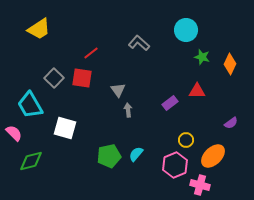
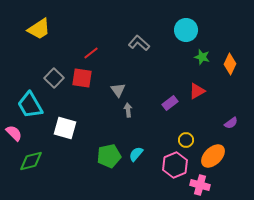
red triangle: rotated 30 degrees counterclockwise
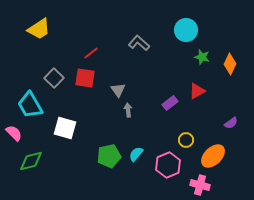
red square: moved 3 px right
pink hexagon: moved 7 px left
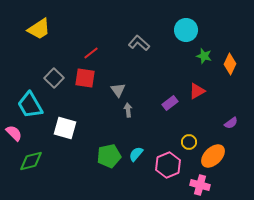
green star: moved 2 px right, 1 px up
yellow circle: moved 3 px right, 2 px down
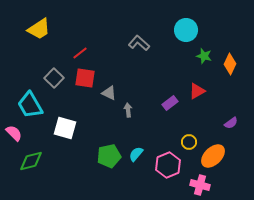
red line: moved 11 px left
gray triangle: moved 9 px left, 3 px down; rotated 28 degrees counterclockwise
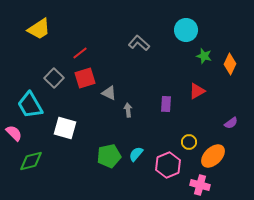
red square: rotated 25 degrees counterclockwise
purple rectangle: moved 4 px left, 1 px down; rotated 49 degrees counterclockwise
